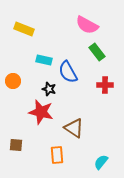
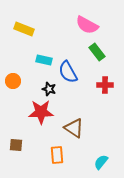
red star: rotated 15 degrees counterclockwise
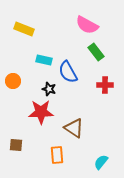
green rectangle: moved 1 px left
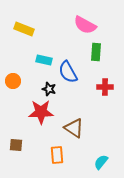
pink semicircle: moved 2 px left
green rectangle: rotated 42 degrees clockwise
red cross: moved 2 px down
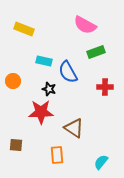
green rectangle: rotated 66 degrees clockwise
cyan rectangle: moved 1 px down
